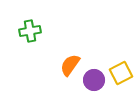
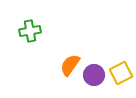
purple circle: moved 5 px up
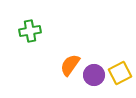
yellow square: moved 1 px left
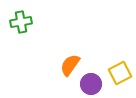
green cross: moved 9 px left, 9 px up
purple circle: moved 3 px left, 9 px down
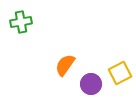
orange semicircle: moved 5 px left
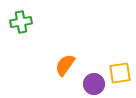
yellow square: rotated 20 degrees clockwise
purple circle: moved 3 px right
